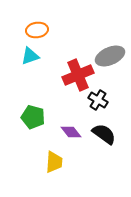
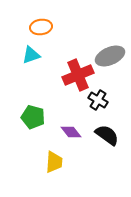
orange ellipse: moved 4 px right, 3 px up
cyan triangle: moved 1 px right, 1 px up
black semicircle: moved 3 px right, 1 px down
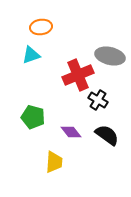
gray ellipse: rotated 36 degrees clockwise
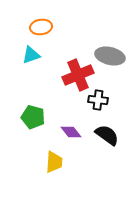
black cross: rotated 24 degrees counterclockwise
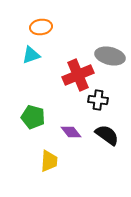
yellow trapezoid: moved 5 px left, 1 px up
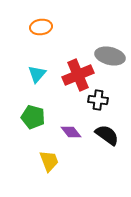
cyan triangle: moved 6 px right, 19 px down; rotated 30 degrees counterclockwise
yellow trapezoid: rotated 25 degrees counterclockwise
